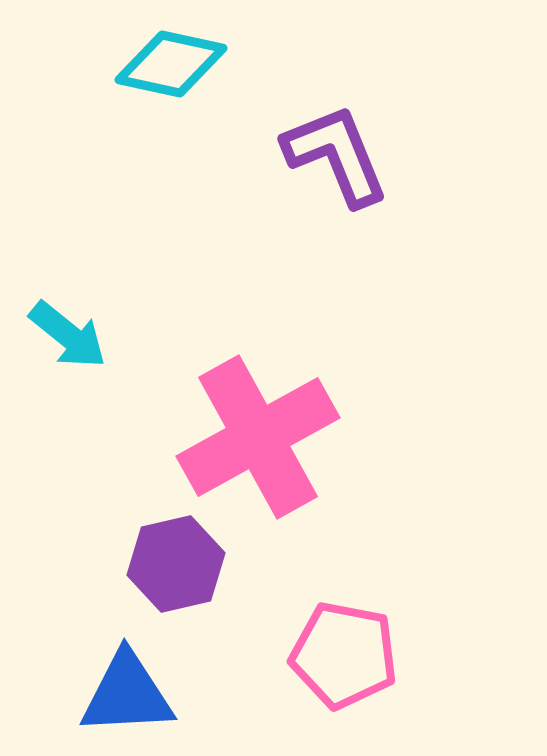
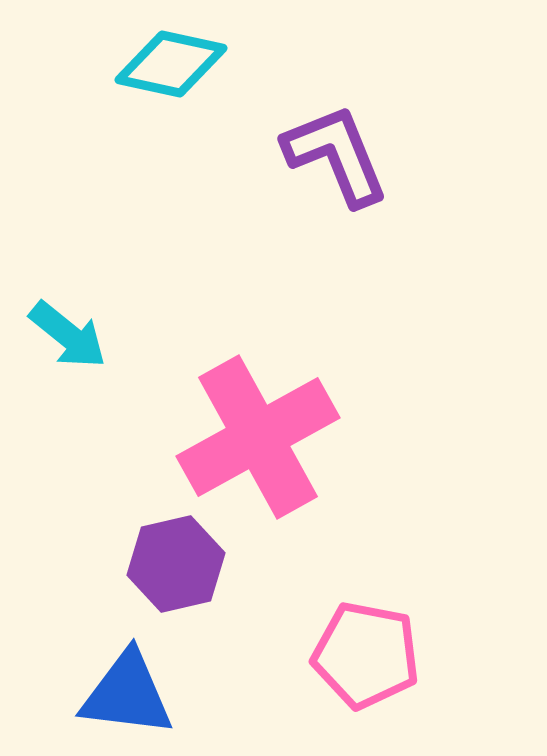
pink pentagon: moved 22 px right
blue triangle: rotated 10 degrees clockwise
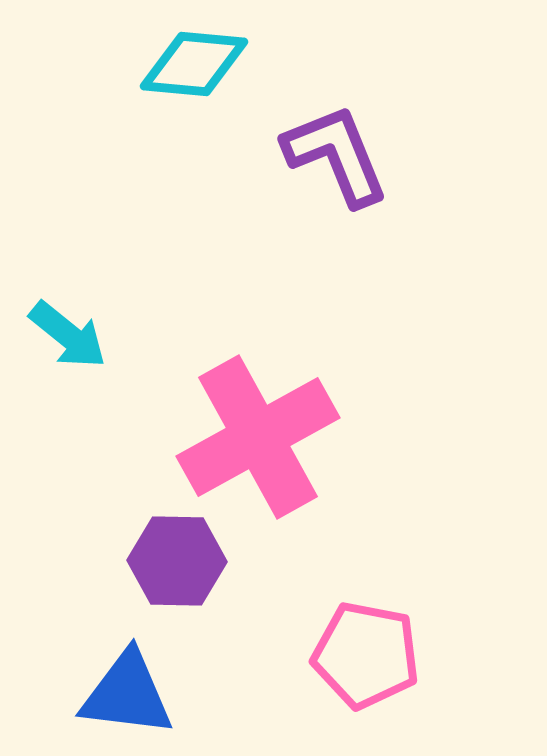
cyan diamond: moved 23 px right; rotated 7 degrees counterclockwise
purple hexagon: moved 1 px right, 3 px up; rotated 14 degrees clockwise
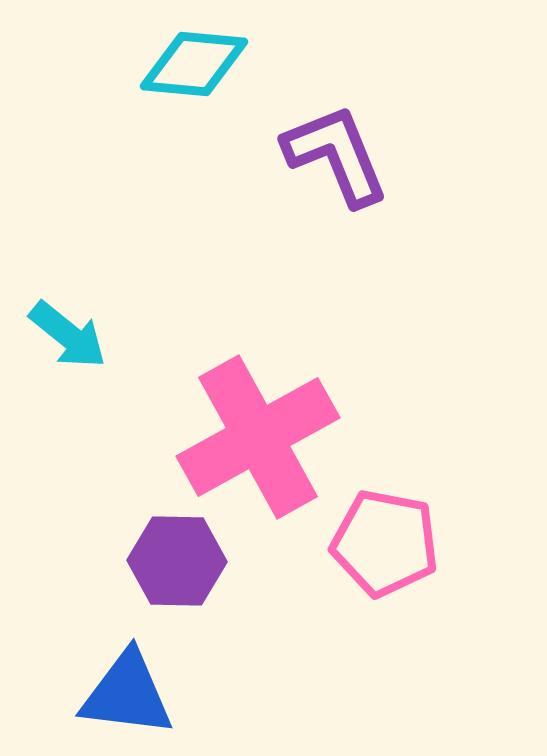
pink pentagon: moved 19 px right, 112 px up
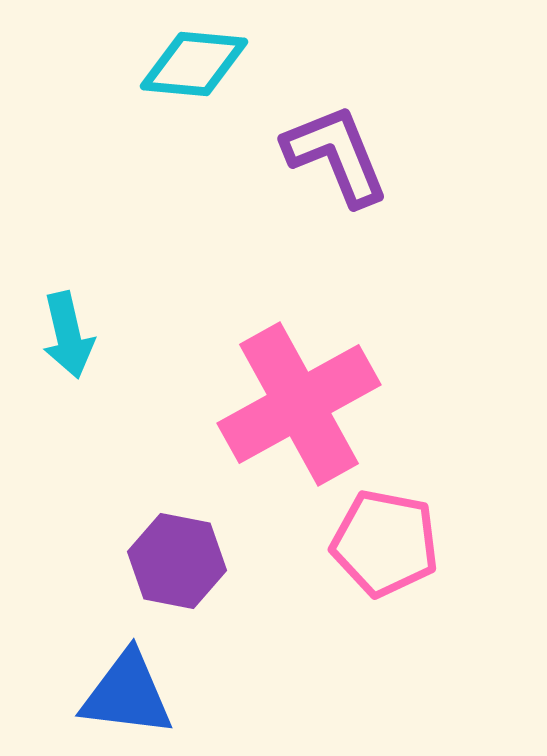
cyan arrow: rotated 38 degrees clockwise
pink cross: moved 41 px right, 33 px up
purple hexagon: rotated 10 degrees clockwise
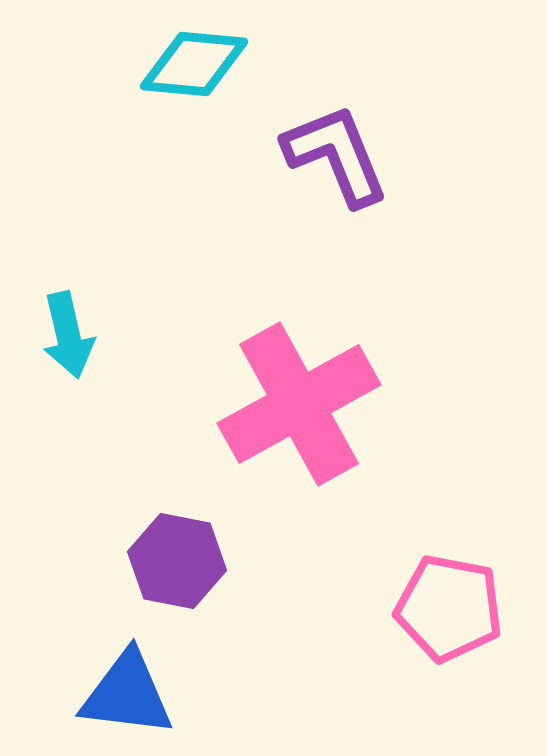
pink pentagon: moved 64 px right, 65 px down
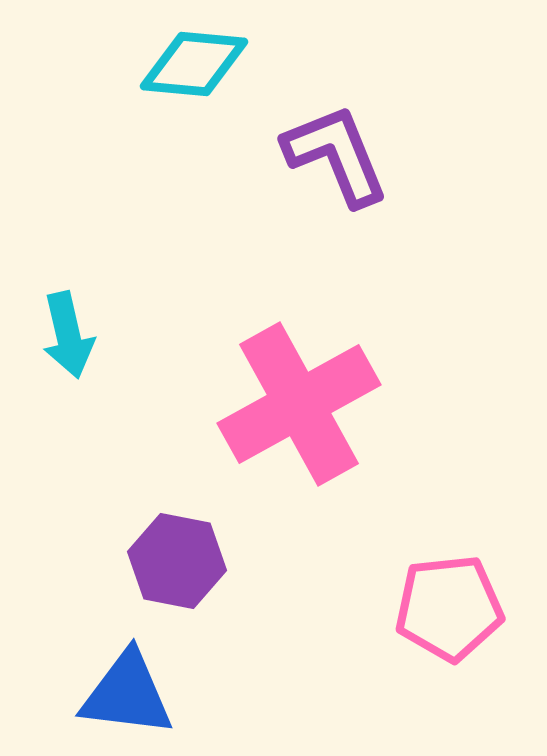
pink pentagon: rotated 17 degrees counterclockwise
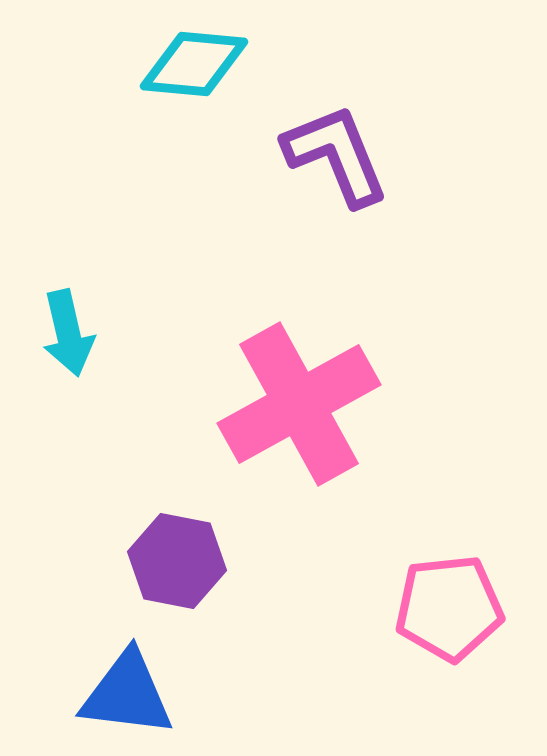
cyan arrow: moved 2 px up
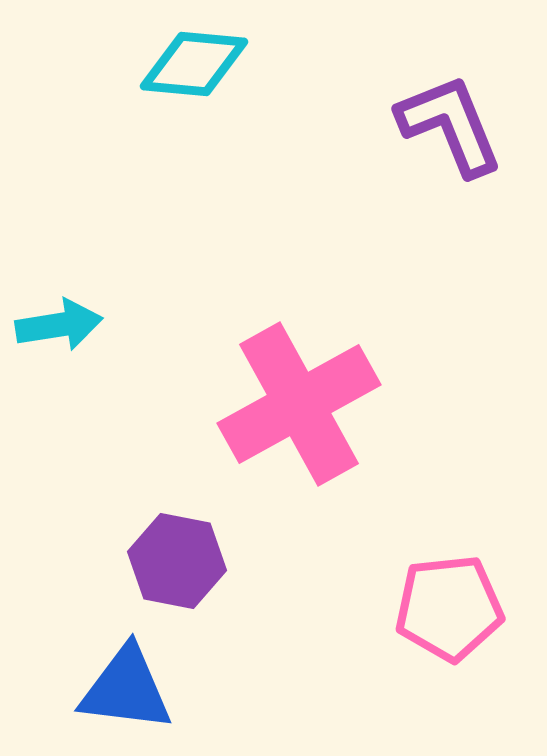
purple L-shape: moved 114 px right, 30 px up
cyan arrow: moved 9 px left, 8 px up; rotated 86 degrees counterclockwise
blue triangle: moved 1 px left, 5 px up
